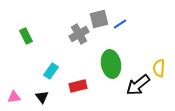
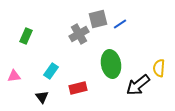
gray square: moved 1 px left
green rectangle: rotated 49 degrees clockwise
red rectangle: moved 2 px down
pink triangle: moved 21 px up
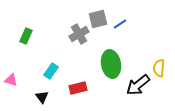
pink triangle: moved 3 px left, 4 px down; rotated 24 degrees clockwise
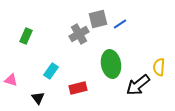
yellow semicircle: moved 1 px up
black triangle: moved 4 px left, 1 px down
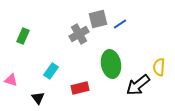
green rectangle: moved 3 px left
red rectangle: moved 2 px right
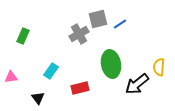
pink triangle: moved 3 px up; rotated 24 degrees counterclockwise
black arrow: moved 1 px left, 1 px up
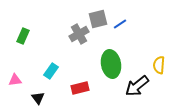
yellow semicircle: moved 2 px up
pink triangle: moved 4 px right, 3 px down
black arrow: moved 2 px down
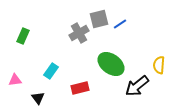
gray square: moved 1 px right
gray cross: moved 1 px up
green ellipse: rotated 44 degrees counterclockwise
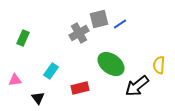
green rectangle: moved 2 px down
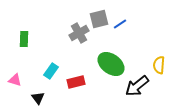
green rectangle: moved 1 px right, 1 px down; rotated 21 degrees counterclockwise
pink triangle: rotated 24 degrees clockwise
red rectangle: moved 4 px left, 6 px up
